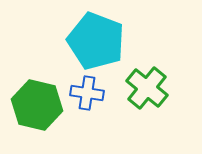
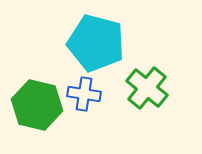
cyan pentagon: moved 2 px down; rotated 6 degrees counterclockwise
blue cross: moved 3 px left, 1 px down
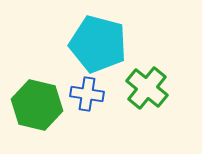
cyan pentagon: moved 2 px right, 1 px down
blue cross: moved 3 px right
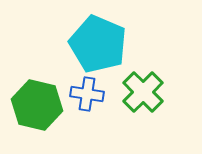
cyan pentagon: rotated 8 degrees clockwise
green cross: moved 4 px left, 4 px down; rotated 6 degrees clockwise
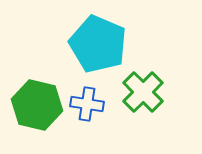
blue cross: moved 10 px down
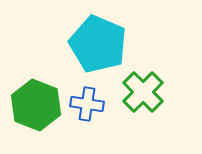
green hexagon: moved 1 px left; rotated 9 degrees clockwise
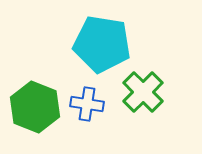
cyan pentagon: moved 4 px right; rotated 14 degrees counterclockwise
green hexagon: moved 1 px left, 2 px down
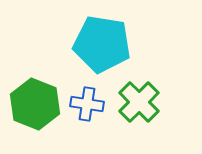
green cross: moved 4 px left, 10 px down
green hexagon: moved 3 px up
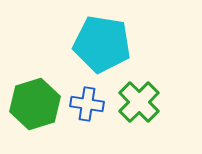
green hexagon: rotated 21 degrees clockwise
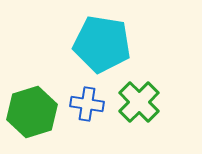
green hexagon: moved 3 px left, 8 px down
